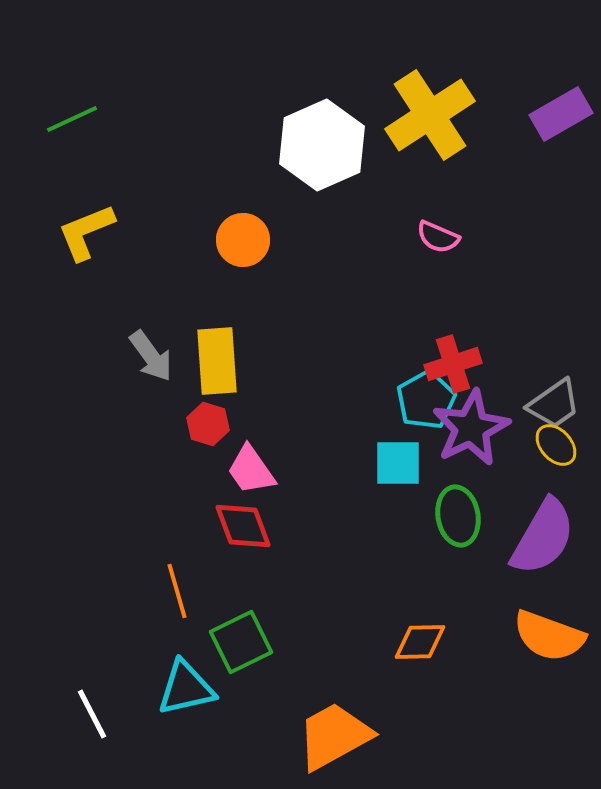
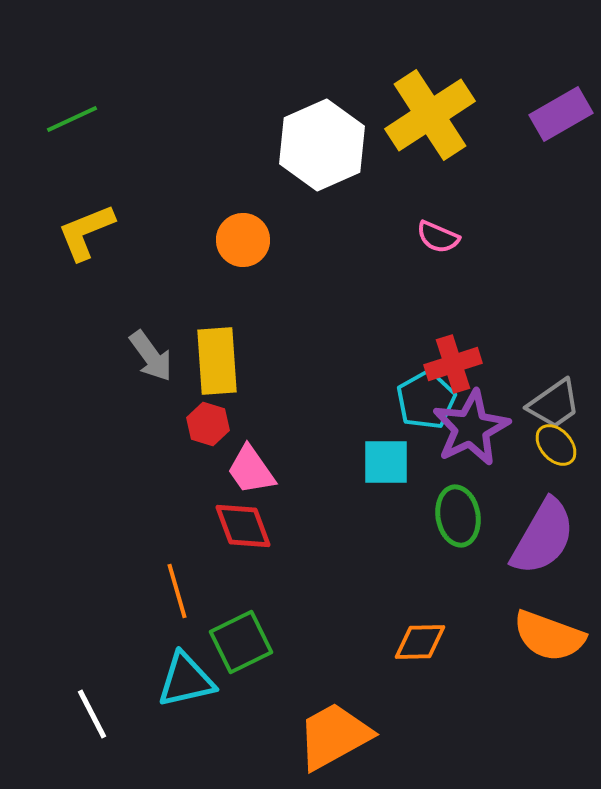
cyan square: moved 12 px left, 1 px up
cyan triangle: moved 8 px up
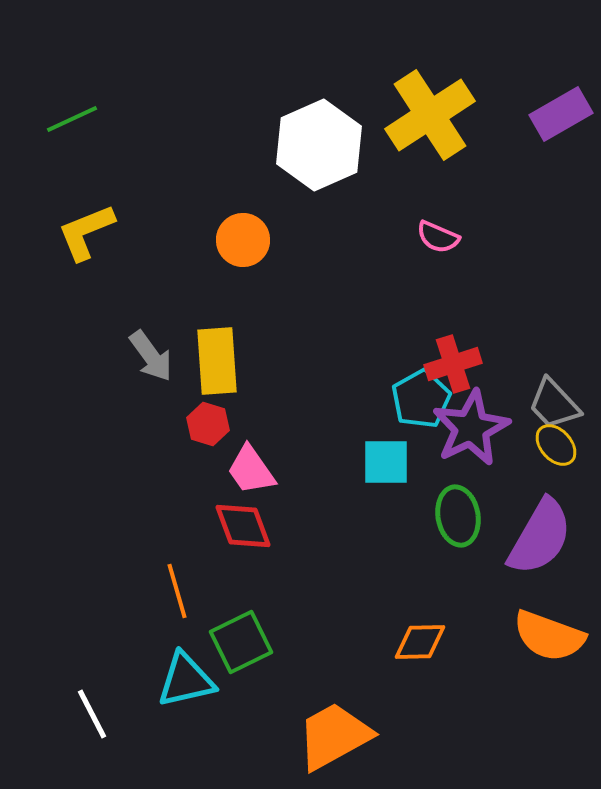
white hexagon: moved 3 px left
cyan pentagon: moved 5 px left, 1 px up
gray trapezoid: rotated 82 degrees clockwise
purple semicircle: moved 3 px left
